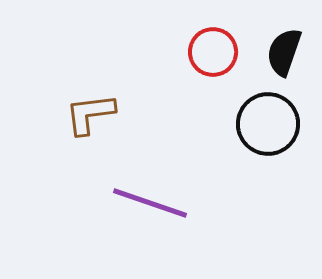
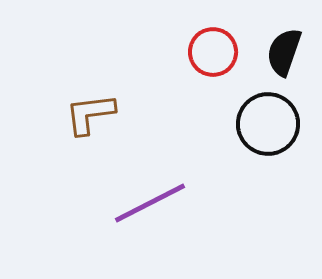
purple line: rotated 46 degrees counterclockwise
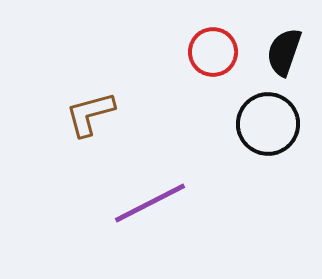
brown L-shape: rotated 8 degrees counterclockwise
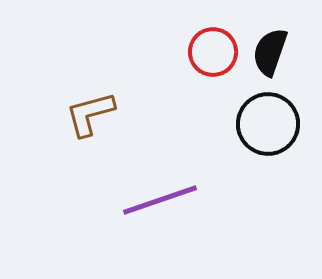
black semicircle: moved 14 px left
purple line: moved 10 px right, 3 px up; rotated 8 degrees clockwise
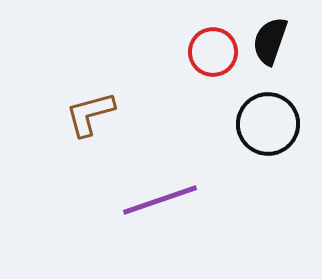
black semicircle: moved 11 px up
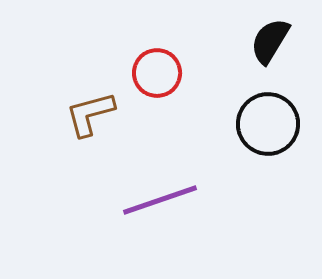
black semicircle: rotated 12 degrees clockwise
red circle: moved 56 px left, 21 px down
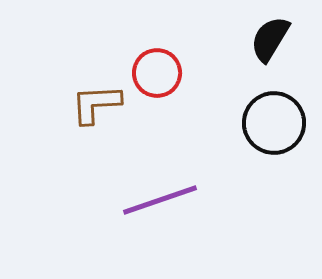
black semicircle: moved 2 px up
brown L-shape: moved 6 px right, 10 px up; rotated 12 degrees clockwise
black circle: moved 6 px right, 1 px up
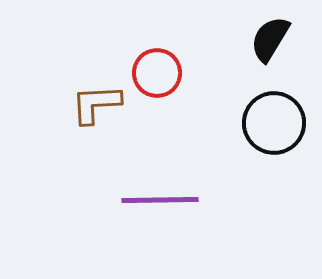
purple line: rotated 18 degrees clockwise
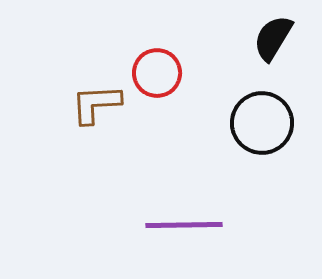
black semicircle: moved 3 px right, 1 px up
black circle: moved 12 px left
purple line: moved 24 px right, 25 px down
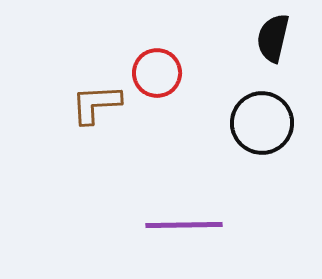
black semicircle: rotated 18 degrees counterclockwise
